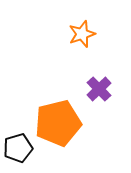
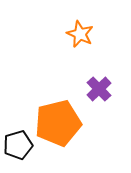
orange star: moved 2 px left; rotated 28 degrees counterclockwise
black pentagon: moved 3 px up
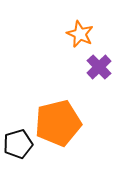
purple cross: moved 22 px up
black pentagon: moved 1 px up
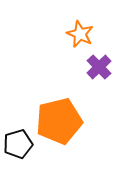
orange pentagon: moved 1 px right, 2 px up
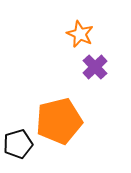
purple cross: moved 4 px left
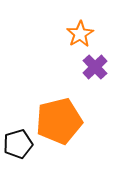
orange star: rotated 16 degrees clockwise
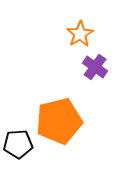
purple cross: rotated 10 degrees counterclockwise
black pentagon: rotated 12 degrees clockwise
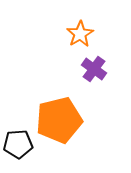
purple cross: moved 1 px left, 2 px down
orange pentagon: moved 1 px up
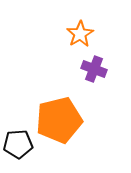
purple cross: rotated 15 degrees counterclockwise
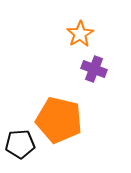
orange pentagon: rotated 27 degrees clockwise
black pentagon: moved 2 px right
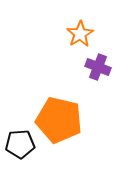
purple cross: moved 4 px right, 2 px up
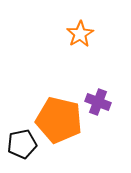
purple cross: moved 35 px down
black pentagon: moved 2 px right; rotated 8 degrees counterclockwise
